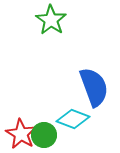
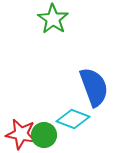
green star: moved 2 px right, 1 px up
red star: rotated 20 degrees counterclockwise
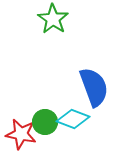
green circle: moved 1 px right, 13 px up
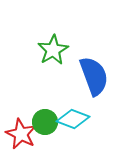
green star: moved 31 px down; rotated 8 degrees clockwise
blue semicircle: moved 11 px up
red star: rotated 16 degrees clockwise
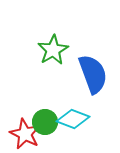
blue semicircle: moved 1 px left, 2 px up
red star: moved 4 px right
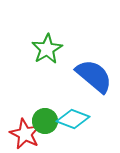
green star: moved 6 px left, 1 px up
blue semicircle: moved 1 px right, 2 px down; rotated 30 degrees counterclockwise
green circle: moved 1 px up
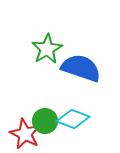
blue semicircle: moved 13 px left, 8 px up; rotated 21 degrees counterclockwise
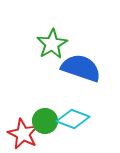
green star: moved 5 px right, 5 px up
red star: moved 2 px left
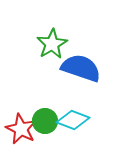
cyan diamond: moved 1 px down
red star: moved 2 px left, 5 px up
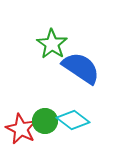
green star: rotated 8 degrees counterclockwise
blue semicircle: rotated 15 degrees clockwise
cyan diamond: rotated 16 degrees clockwise
